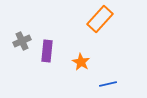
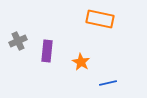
orange rectangle: rotated 60 degrees clockwise
gray cross: moved 4 px left
blue line: moved 1 px up
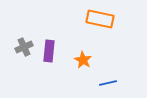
gray cross: moved 6 px right, 6 px down
purple rectangle: moved 2 px right
orange star: moved 2 px right, 2 px up
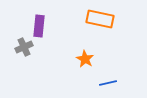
purple rectangle: moved 10 px left, 25 px up
orange star: moved 2 px right, 1 px up
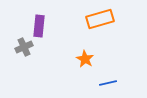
orange rectangle: rotated 28 degrees counterclockwise
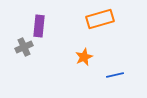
orange star: moved 1 px left, 2 px up; rotated 18 degrees clockwise
blue line: moved 7 px right, 8 px up
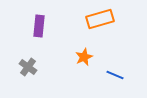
gray cross: moved 4 px right, 20 px down; rotated 30 degrees counterclockwise
blue line: rotated 36 degrees clockwise
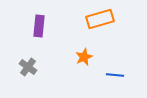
blue line: rotated 18 degrees counterclockwise
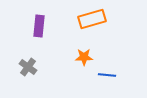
orange rectangle: moved 8 px left
orange star: rotated 24 degrees clockwise
blue line: moved 8 px left
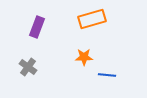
purple rectangle: moved 2 px left, 1 px down; rotated 15 degrees clockwise
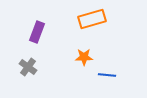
purple rectangle: moved 5 px down
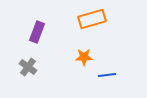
blue line: rotated 12 degrees counterclockwise
